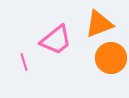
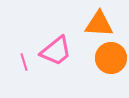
orange triangle: rotated 24 degrees clockwise
pink trapezoid: moved 11 px down
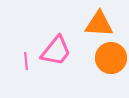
pink trapezoid: rotated 12 degrees counterclockwise
pink line: moved 2 px right, 1 px up; rotated 12 degrees clockwise
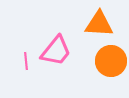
orange circle: moved 3 px down
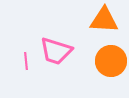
orange triangle: moved 5 px right, 4 px up
pink trapezoid: rotated 68 degrees clockwise
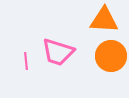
pink trapezoid: moved 2 px right, 1 px down
orange circle: moved 5 px up
